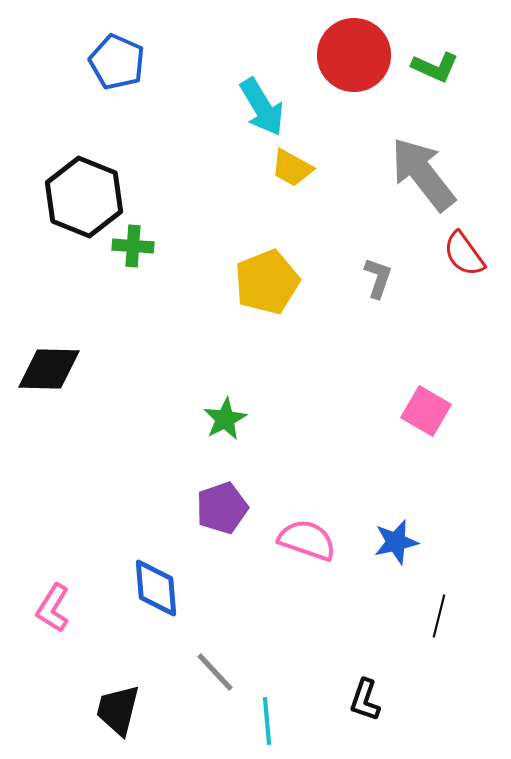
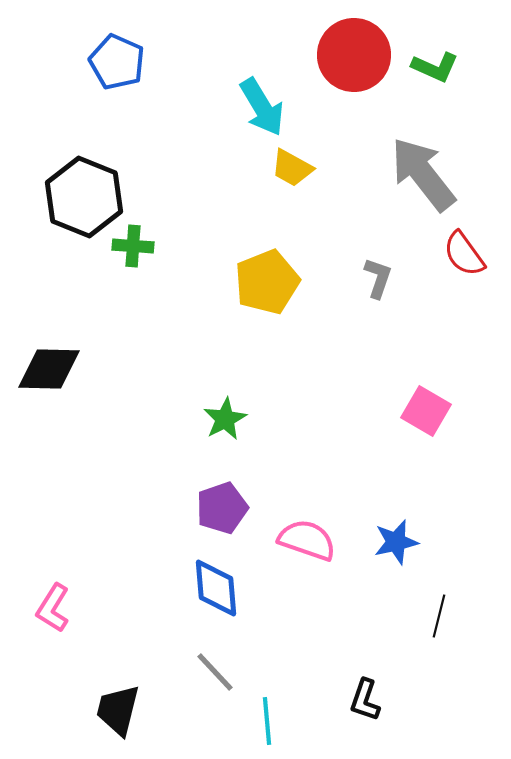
blue diamond: moved 60 px right
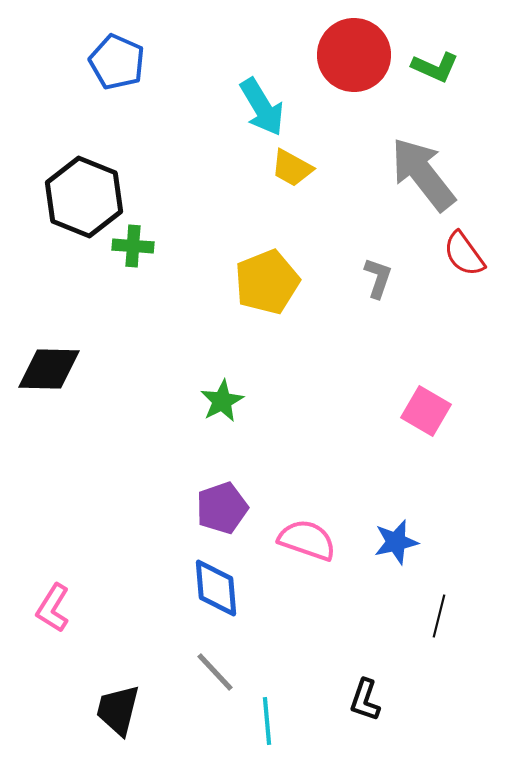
green star: moved 3 px left, 18 px up
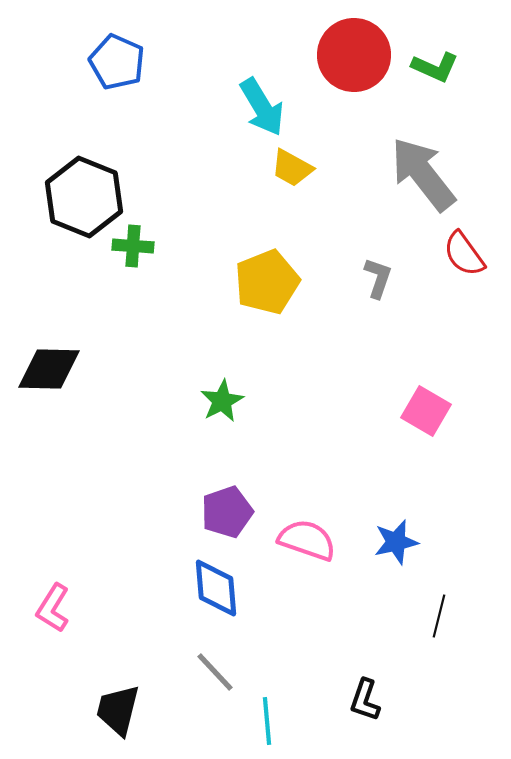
purple pentagon: moved 5 px right, 4 px down
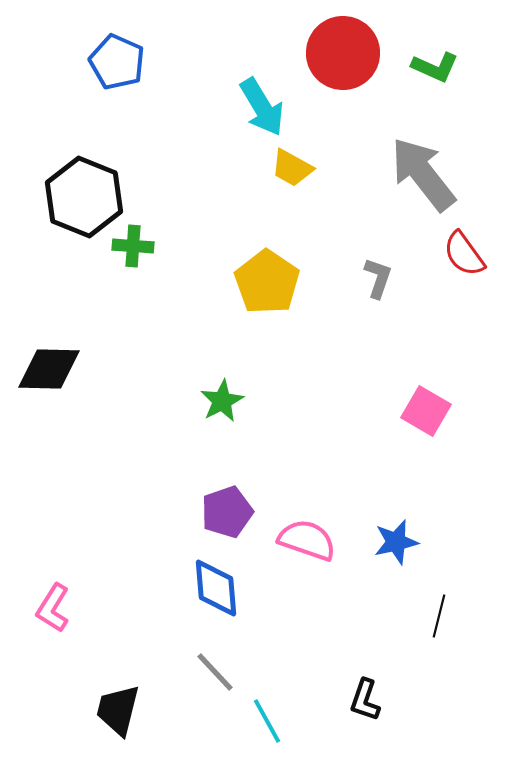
red circle: moved 11 px left, 2 px up
yellow pentagon: rotated 16 degrees counterclockwise
cyan line: rotated 24 degrees counterclockwise
